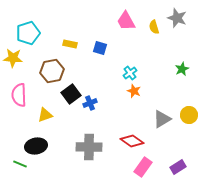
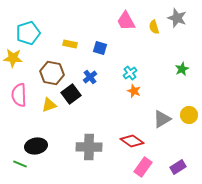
brown hexagon: moved 2 px down; rotated 20 degrees clockwise
blue cross: moved 26 px up; rotated 16 degrees counterclockwise
yellow triangle: moved 4 px right, 10 px up
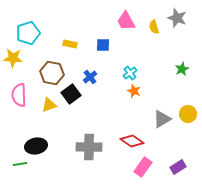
blue square: moved 3 px right, 3 px up; rotated 16 degrees counterclockwise
yellow circle: moved 1 px left, 1 px up
green line: rotated 32 degrees counterclockwise
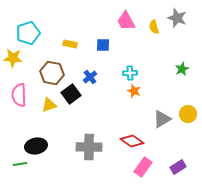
cyan cross: rotated 32 degrees clockwise
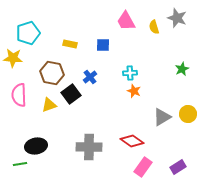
gray triangle: moved 2 px up
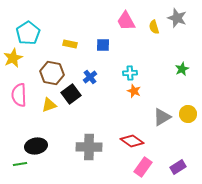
cyan pentagon: rotated 15 degrees counterclockwise
yellow star: rotated 30 degrees counterclockwise
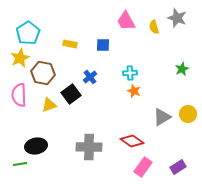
yellow star: moved 7 px right
brown hexagon: moved 9 px left
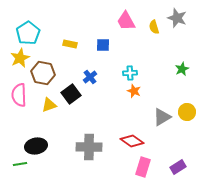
yellow circle: moved 1 px left, 2 px up
pink rectangle: rotated 18 degrees counterclockwise
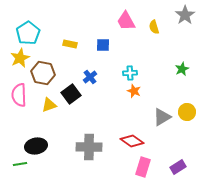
gray star: moved 8 px right, 3 px up; rotated 18 degrees clockwise
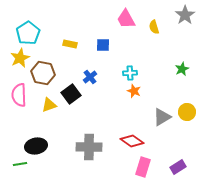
pink trapezoid: moved 2 px up
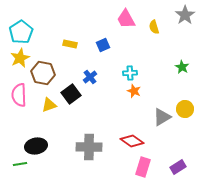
cyan pentagon: moved 7 px left, 1 px up
blue square: rotated 24 degrees counterclockwise
green star: moved 2 px up; rotated 16 degrees counterclockwise
yellow circle: moved 2 px left, 3 px up
